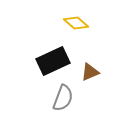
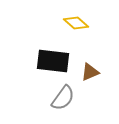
black rectangle: rotated 32 degrees clockwise
gray semicircle: rotated 16 degrees clockwise
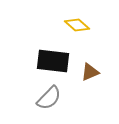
yellow diamond: moved 1 px right, 2 px down
gray semicircle: moved 14 px left; rotated 8 degrees clockwise
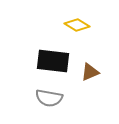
yellow diamond: rotated 10 degrees counterclockwise
gray semicircle: rotated 56 degrees clockwise
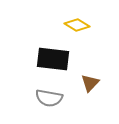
black rectangle: moved 2 px up
brown triangle: moved 11 px down; rotated 24 degrees counterclockwise
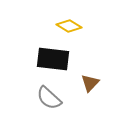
yellow diamond: moved 8 px left, 1 px down
gray semicircle: rotated 32 degrees clockwise
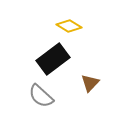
black rectangle: rotated 44 degrees counterclockwise
gray semicircle: moved 8 px left, 2 px up
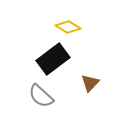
yellow diamond: moved 1 px left, 1 px down
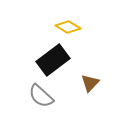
black rectangle: moved 1 px down
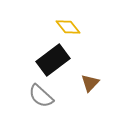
yellow diamond: rotated 20 degrees clockwise
